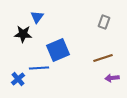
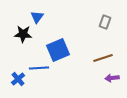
gray rectangle: moved 1 px right
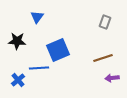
black star: moved 6 px left, 7 px down
blue cross: moved 1 px down
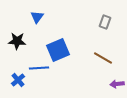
brown line: rotated 48 degrees clockwise
purple arrow: moved 5 px right, 6 px down
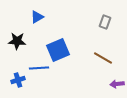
blue triangle: rotated 24 degrees clockwise
blue cross: rotated 24 degrees clockwise
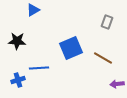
blue triangle: moved 4 px left, 7 px up
gray rectangle: moved 2 px right
blue square: moved 13 px right, 2 px up
